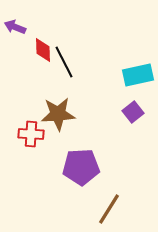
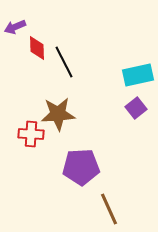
purple arrow: rotated 45 degrees counterclockwise
red diamond: moved 6 px left, 2 px up
purple square: moved 3 px right, 4 px up
brown line: rotated 56 degrees counterclockwise
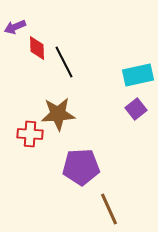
purple square: moved 1 px down
red cross: moved 1 px left
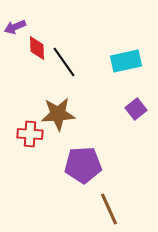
black line: rotated 8 degrees counterclockwise
cyan rectangle: moved 12 px left, 14 px up
purple pentagon: moved 2 px right, 2 px up
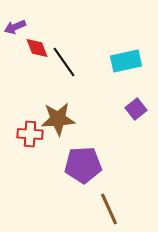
red diamond: rotated 20 degrees counterclockwise
brown star: moved 5 px down
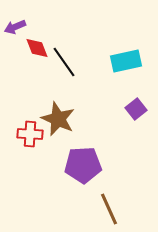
brown star: rotated 28 degrees clockwise
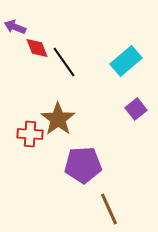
purple arrow: rotated 45 degrees clockwise
cyan rectangle: rotated 28 degrees counterclockwise
brown star: rotated 12 degrees clockwise
